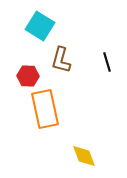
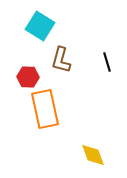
red hexagon: moved 1 px down
yellow diamond: moved 9 px right, 1 px up
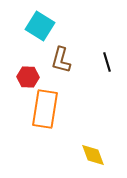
orange rectangle: rotated 21 degrees clockwise
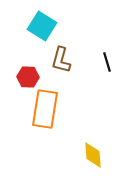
cyan square: moved 2 px right
yellow diamond: rotated 16 degrees clockwise
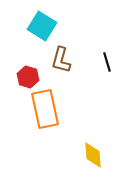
red hexagon: rotated 15 degrees clockwise
orange rectangle: rotated 21 degrees counterclockwise
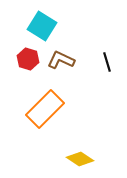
brown L-shape: rotated 100 degrees clockwise
red hexagon: moved 18 px up
orange rectangle: rotated 57 degrees clockwise
yellow diamond: moved 13 px left, 4 px down; rotated 52 degrees counterclockwise
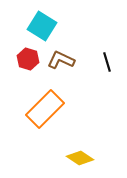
yellow diamond: moved 1 px up
